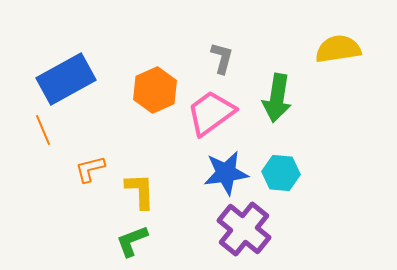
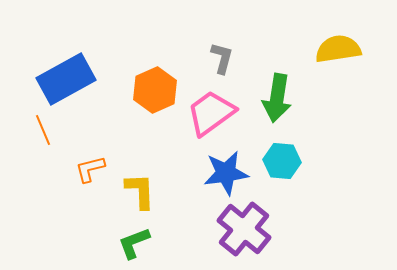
cyan hexagon: moved 1 px right, 12 px up
green L-shape: moved 2 px right, 2 px down
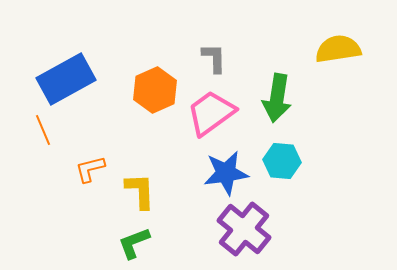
gray L-shape: moved 8 px left; rotated 16 degrees counterclockwise
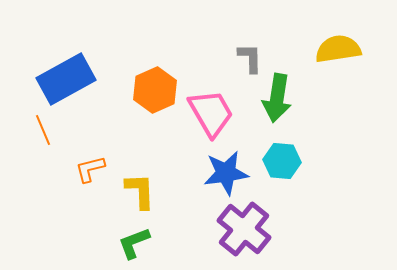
gray L-shape: moved 36 px right
pink trapezoid: rotated 96 degrees clockwise
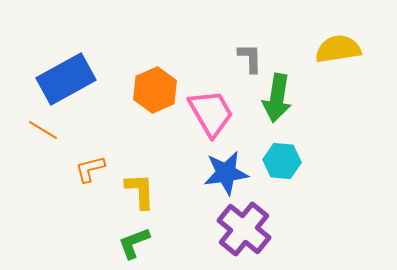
orange line: rotated 36 degrees counterclockwise
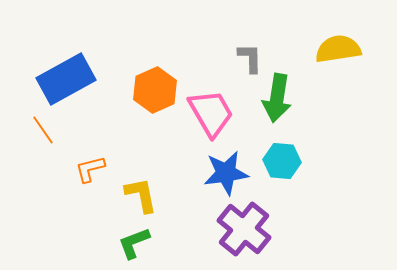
orange line: rotated 24 degrees clockwise
yellow L-shape: moved 1 px right, 4 px down; rotated 9 degrees counterclockwise
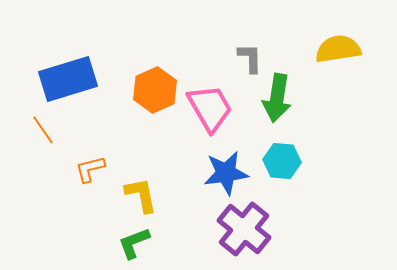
blue rectangle: moved 2 px right; rotated 12 degrees clockwise
pink trapezoid: moved 1 px left, 5 px up
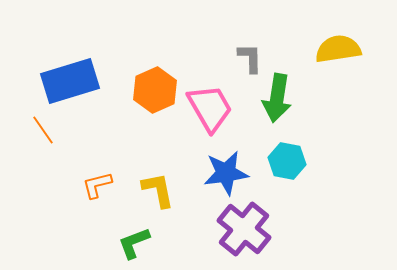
blue rectangle: moved 2 px right, 2 px down
cyan hexagon: moved 5 px right; rotated 6 degrees clockwise
orange L-shape: moved 7 px right, 16 px down
yellow L-shape: moved 17 px right, 5 px up
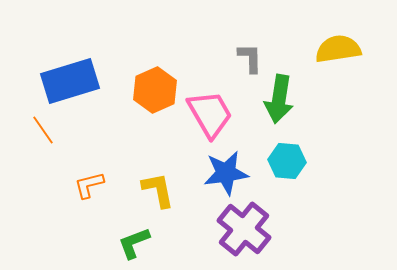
green arrow: moved 2 px right, 1 px down
pink trapezoid: moved 6 px down
cyan hexagon: rotated 6 degrees counterclockwise
orange L-shape: moved 8 px left
